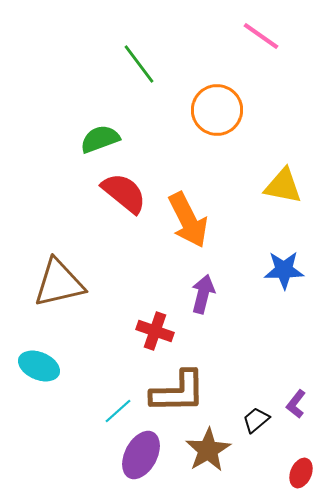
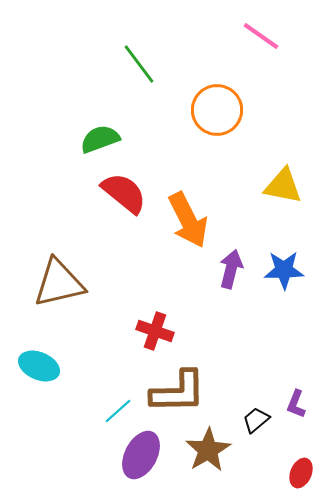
purple arrow: moved 28 px right, 25 px up
purple L-shape: rotated 16 degrees counterclockwise
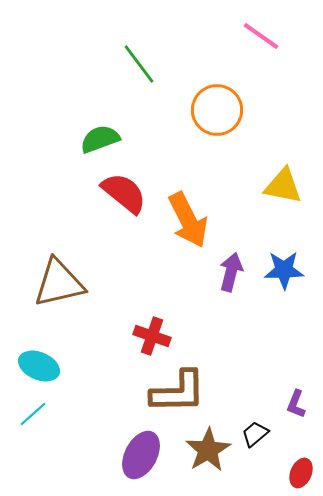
purple arrow: moved 3 px down
red cross: moved 3 px left, 5 px down
cyan line: moved 85 px left, 3 px down
black trapezoid: moved 1 px left, 14 px down
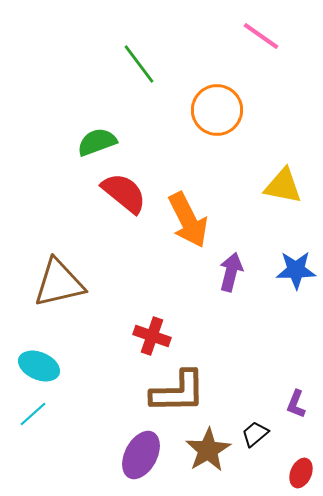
green semicircle: moved 3 px left, 3 px down
blue star: moved 12 px right
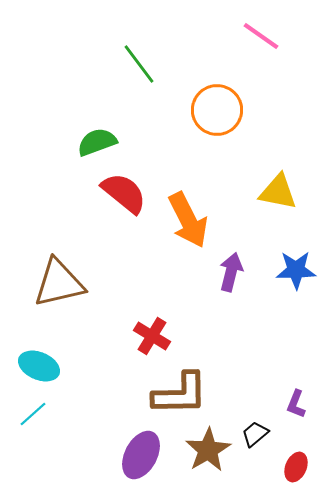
yellow triangle: moved 5 px left, 6 px down
red cross: rotated 12 degrees clockwise
brown L-shape: moved 2 px right, 2 px down
red ellipse: moved 5 px left, 6 px up
